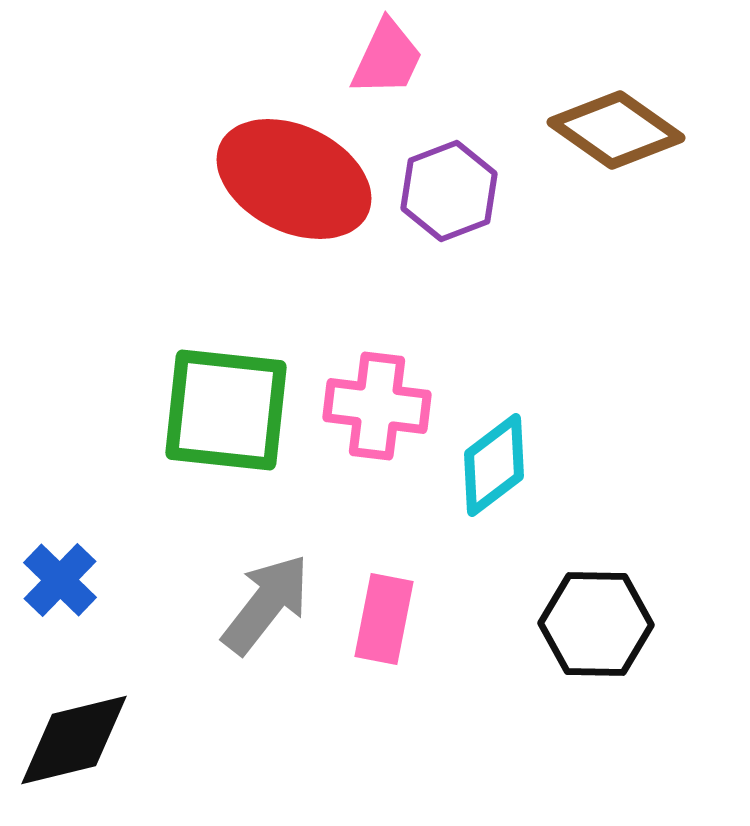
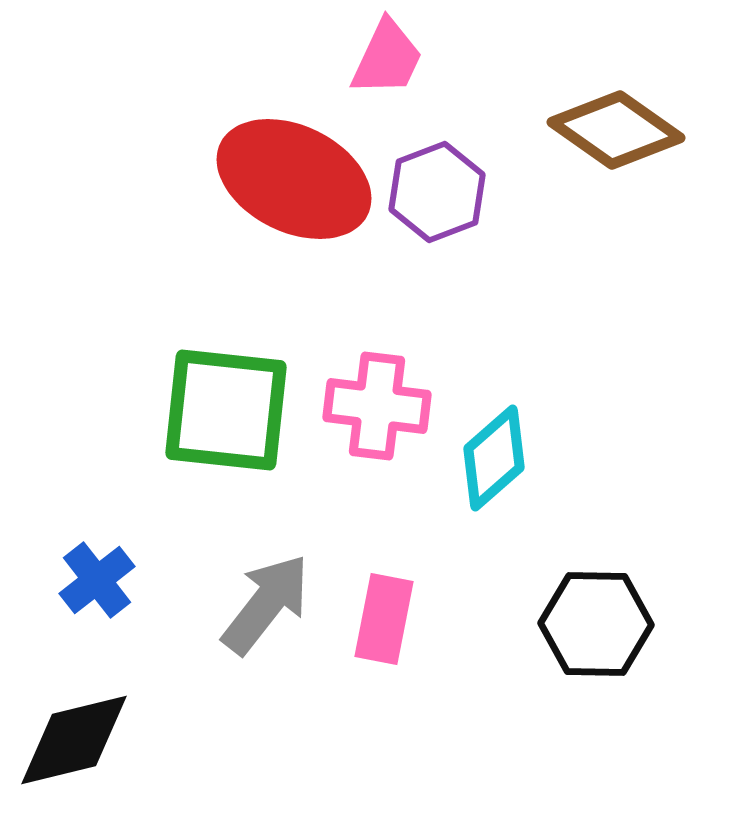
purple hexagon: moved 12 px left, 1 px down
cyan diamond: moved 7 px up; rotated 4 degrees counterclockwise
blue cross: moved 37 px right; rotated 8 degrees clockwise
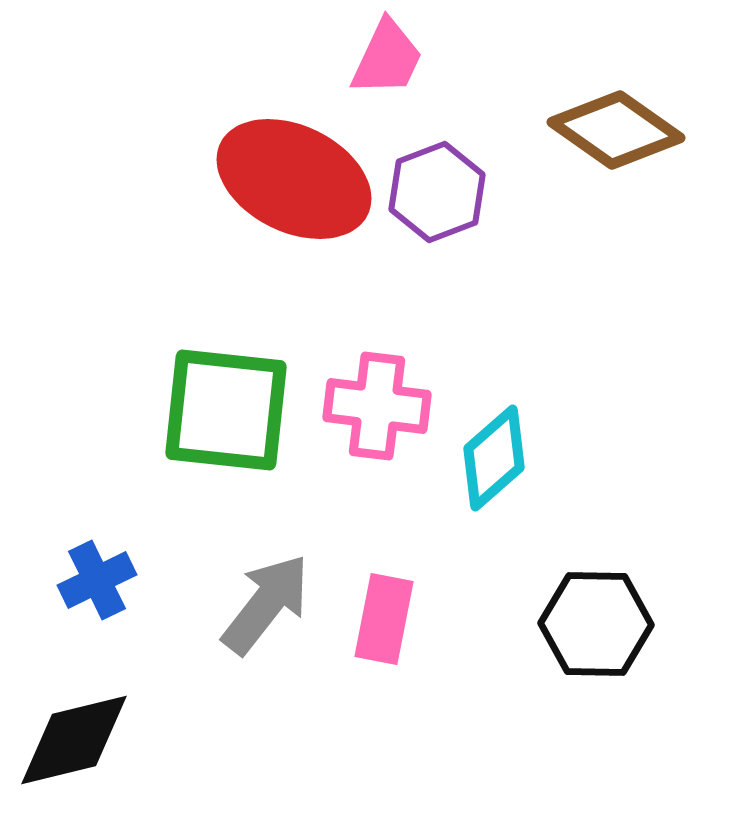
blue cross: rotated 12 degrees clockwise
